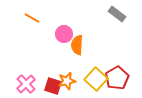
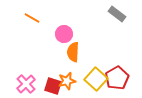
orange semicircle: moved 4 px left, 7 px down
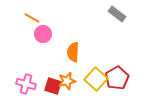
pink circle: moved 21 px left
pink cross: rotated 30 degrees counterclockwise
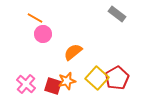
orange line: moved 3 px right
orange semicircle: rotated 48 degrees clockwise
yellow square: moved 1 px right, 1 px up
pink cross: rotated 24 degrees clockwise
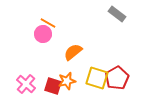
orange line: moved 13 px right, 5 px down
yellow square: rotated 25 degrees counterclockwise
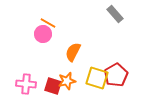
gray rectangle: moved 2 px left; rotated 12 degrees clockwise
orange semicircle: rotated 24 degrees counterclockwise
red pentagon: moved 1 px left, 3 px up
pink cross: rotated 36 degrees counterclockwise
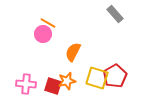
red pentagon: moved 1 px left, 1 px down
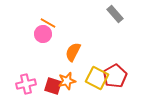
yellow square: rotated 10 degrees clockwise
pink cross: rotated 18 degrees counterclockwise
